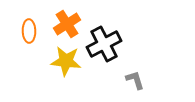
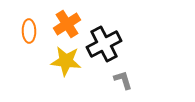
gray L-shape: moved 12 px left
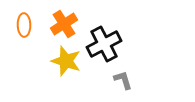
orange cross: moved 3 px left
orange ellipse: moved 5 px left, 6 px up
yellow star: rotated 12 degrees clockwise
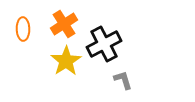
orange ellipse: moved 1 px left, 4 px down
yellow star: rotated 20 degrees clockwise
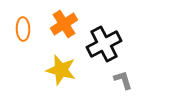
yellow star: moved 5 px left, 9 px down; rotated 24 degrees counterclockwise
